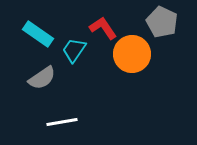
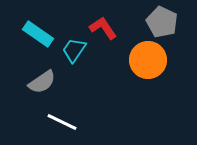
orange circle: moved 16 px right, 6 px down
gray semicircle: moved 4 px down
white line: rotated 36 degrees clockwise
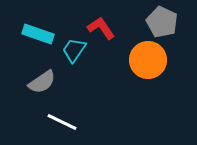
red L-shape: moved 2 px left
cyan rectangle: rotated 16 degrees counterclockwise
